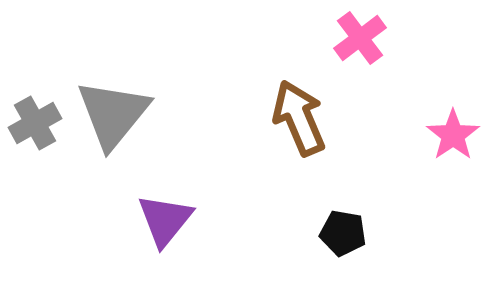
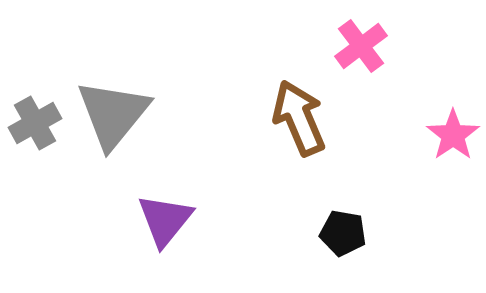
pink cross: moved 1 px right, 8 px down
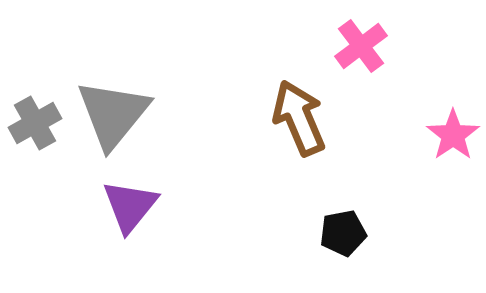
purple triangle: moved 35 px left, 14 px up
black pentagon: rotated 21 degrees counterclockwise
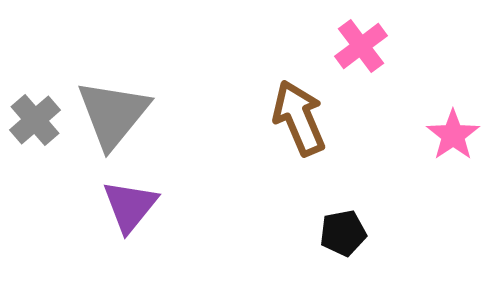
gray cross: moved 3 px up; rotated 12 degrees counterclockwise
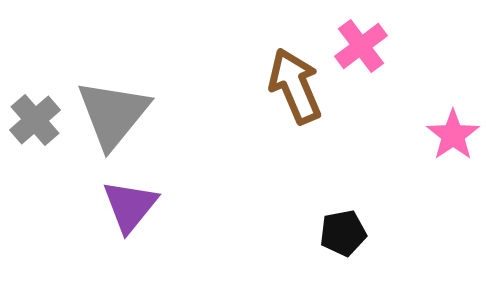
brown arrow: moved 4 px left, 32 px up
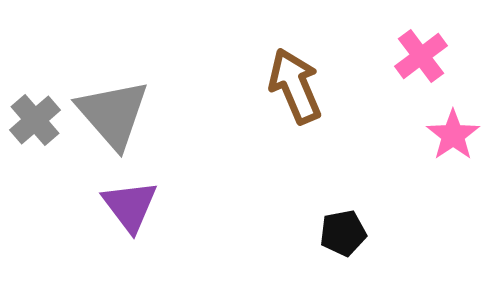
pink cross: moved 60 px right, 10 px down
gray triangle: rotated 20 degrees counterclockwise
purple triangle: rotated 16 degrees counterclockwise
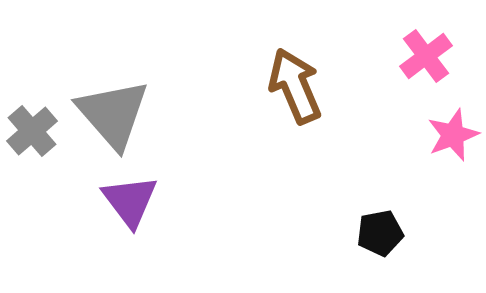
pink cross: moved 5 px right
gray cross: moved 3 px left, 11 px down
pink star: rotated 14 degrees clockwise
purple triangle: moved 5 px up
black pentagon: moved 37 px right
